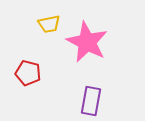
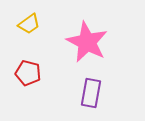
yellow trapezoid: moved 20 px left; rotated 25 degrees counterclockwise
purple rectangle: moved 8 px up
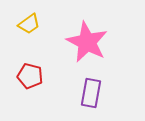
red pentagon: moved 2 px right, 3 px down
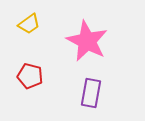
pink star: moved 1 px up
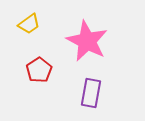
red pentagon: moved 9 px right, 6 px up; rotated 25 degrees clockwise
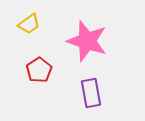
pink star: rotated 9 degrees counterclockwise
purple rectangle: rotated 20 degrees counterclockwise
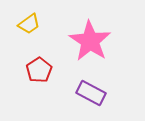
pink star: moved 3 px right; rotated 15 degrees clockwise
purple rectangle: rotated 52 degrees counterclockwise
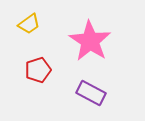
red pentagon: moved 1 px left; rotated 15 degrees clockwise
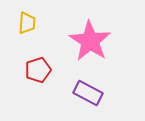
yellow trapezoid: moved 2 px left, 1 px up; rotated 50 degrees counterclockwise
purple rectangle: moved 3 px left
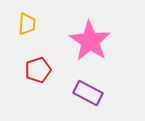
yellow trapezoid: moved 1 px down
